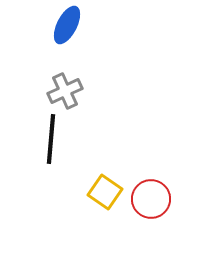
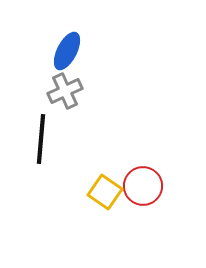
blue ellipse: moved 26 px down
black line: moved 10 px left
red circle: moved 8 px left, 13 px up
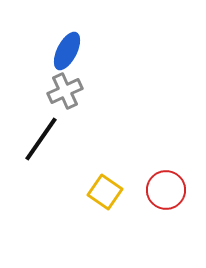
black line: rotated 30 degrees clockwise
red circle: moved 23 px right, 4 px down
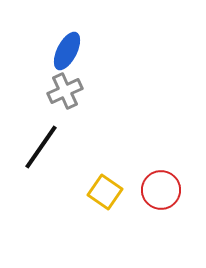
black line: moved 8 px down
red circle: moved 5 px left
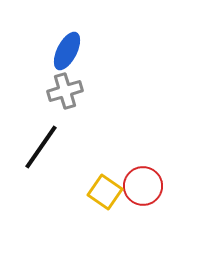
gray cross: rotated 8 degrees clockwise
red circle: moved 18 px left, 4 px up
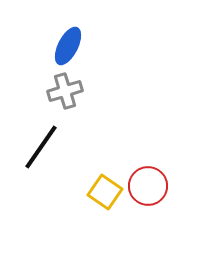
blue ellipse: moved 1 px right, 5 px up
red circle: moved 5 px right
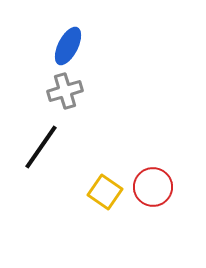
red circle: moved 5 px right, 1 px down
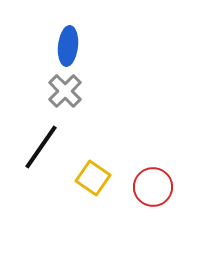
blue ellipse: rotated 21 degrees counterclockwise
gray cross: rotated 28 degrees counterclockwise
yellow square: moved 12 px left, 14 px up
